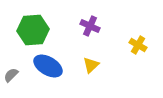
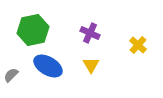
purple cross: moved 7 px down
green hexagon: rotated 8 degrees counterclockwise
yellow cross: rotated 12 degrees clockwise
yellow triangle: rotated 18 degrees counterclockwise
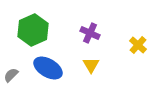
green hexagon: rotated 12 degrees counterclockwise
blue ellipse: moved 2 px down
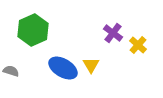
purple cross: moved 23 px right; rotated 12 degrees clockwise
blue ellipse: moved 15 px right
gray semicircle: moved 4 px up; rotated 63 degrees clockwise
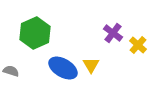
green hexagon: moved 2 px right, 3 px down
